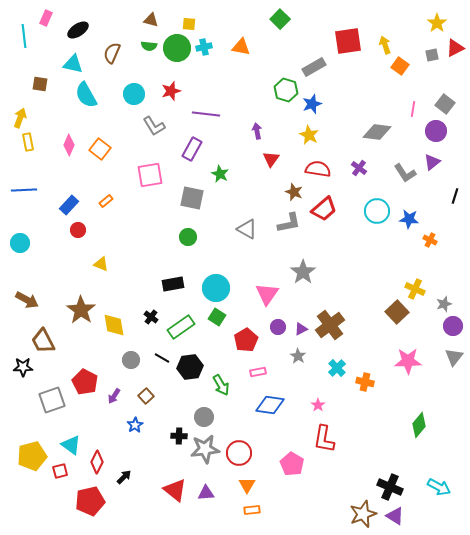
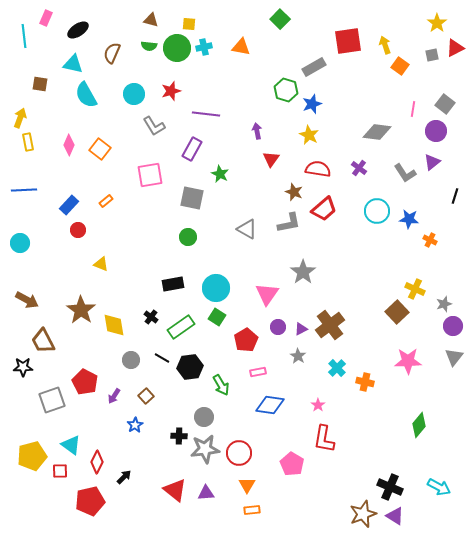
red square at (60, 471): rotated 14 degrees clockwise
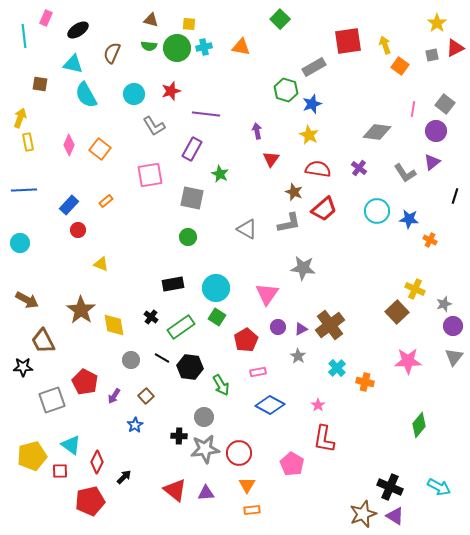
gray star at (303, 272): moved 4 px up; rotated 30 degrees counterclockwise
black hexagon at (190, 367): rotated 15 degrees clockwise
blue diamond at (270, 405): rotated 20 degrees clockwise
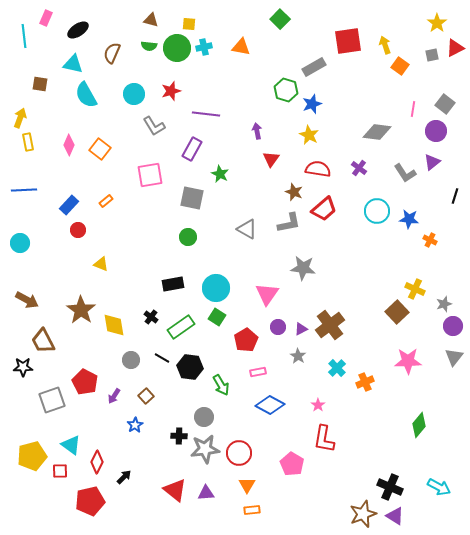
orange cross at (365, 382): rotated 36 degrees counterclockwise
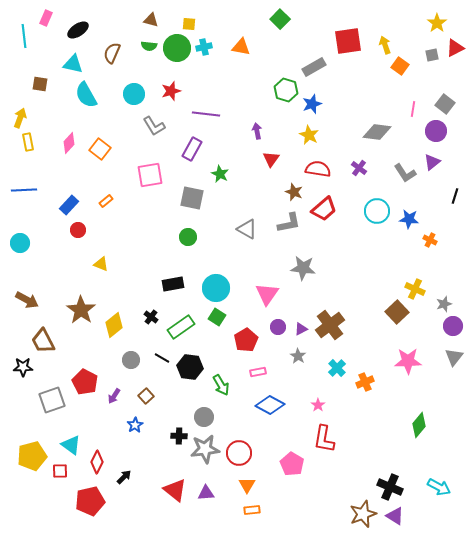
pink diamond at (69, 145): moved 2 px up; rotated 20 degrees clockwise
yellow diamond at (114, 325): rotated 60 degrees clockwise
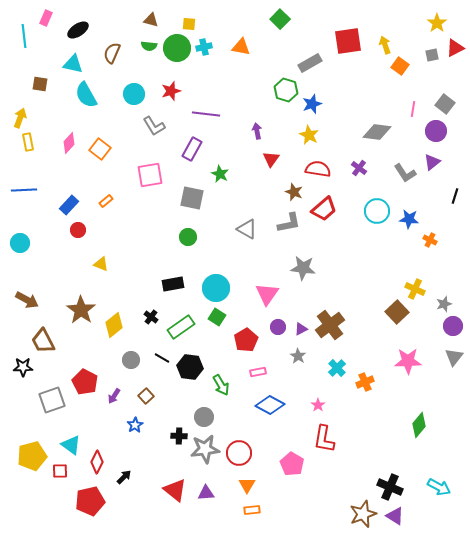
gray rectangle at (314, 67): moved 4 px left, 4 px up
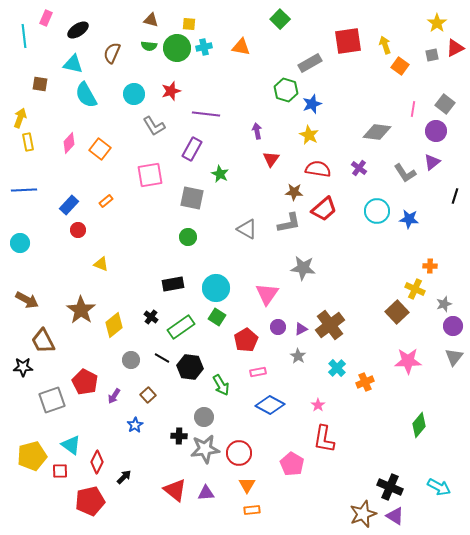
brown star at (294, 192): rotated 18 degrees counterclockwise
orange cross at (430, 240): moved 26 px down; rotated 24 degrees counterclockwise
brown square at (146, 396): moved 2 px right, 1 px up
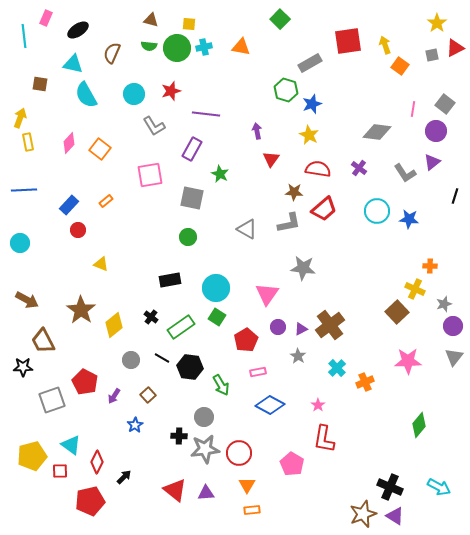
black rectangle at (173, 284): moved 3 px left, 4 px up
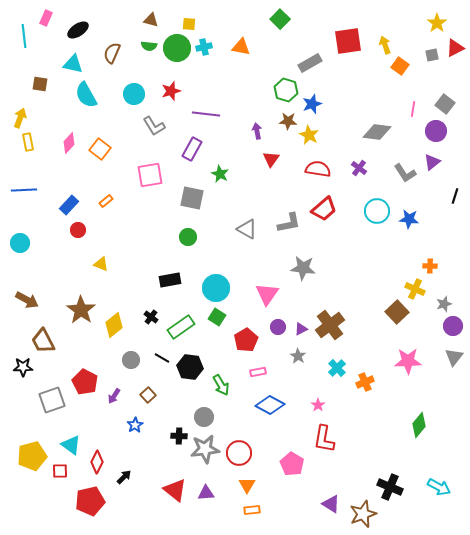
brown star at (294, 192): moved 6 px left, 71 px up
purple triangle at (395, 516): moved 64 px left, 12 px up
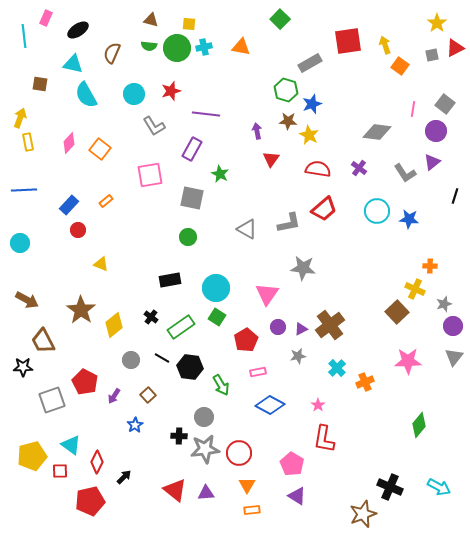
gray star at (298, 356): rotated 28 degrees clockwise
purple triangle at (331, 504): moved 34 px left, 8 px up
